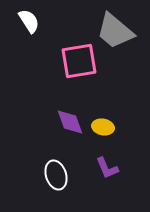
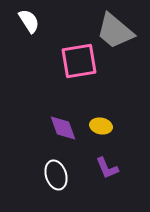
purple diamond: moved 7 px left, 6 px down
yellow ellipse: moved 2 px left, 1 px up
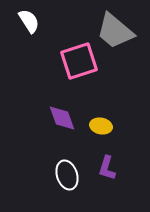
pink square: rotated 9 degrees counterclockwise
purple diamond: moved 1 px left, 10 px up
purple L-shape: rotated 40 degrees clockwise
white ellipse: moved 11 px right
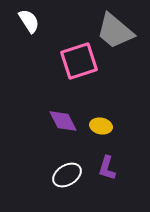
purple diamond: moved 1 px right, 3 px down; rotated 8 degrees counterclockwise
white ellipse: rotated 76 degrees clockwise
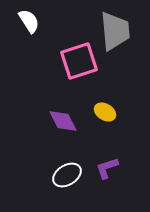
gray trapezoid: rotated 135 degrees counterclockwise
yellow ellipse: moved 4 px right, 14 px up; rotated 20 degrees clockwise
purple L-shape: rotated 55 degrees clockwise
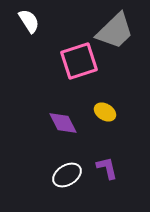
gray trapezoid: rotated 51 degrees clockwise
purple diamond: moved 2 px down
purple L-shape: rotated 95 degrees clockwise
